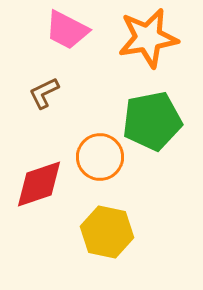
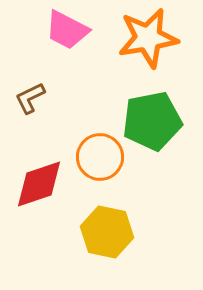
brown L-shape: moved 14 px left, 5 px down
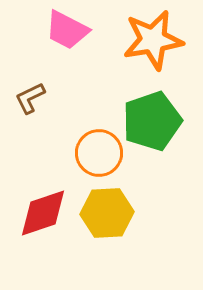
orange star: moved 5 px right, 2 px down
green pentagon: rotated 8 degrees counterclockwise
orange circle: moved 1 px left, 4 px up
red diamond: moved 4 px right, 29 px down
yellow hexagon: moved 19 px up; rotated 15 degrees counterclockwise
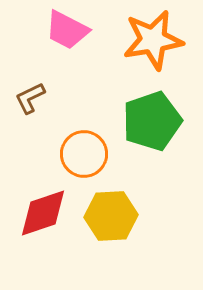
orange circle: moved 15 px left, 1 px down
yellow hexagon: moved 4 px right, 3 px down
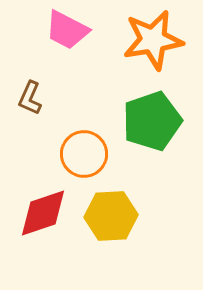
brown L-shape: rotated 40 degrees counterclockwise
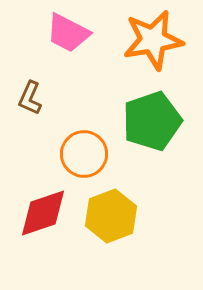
pink trapezoid: moved 1 px right, 3 px down
yellow hexagon: rotated 18 degrees counterclockwise
